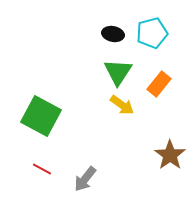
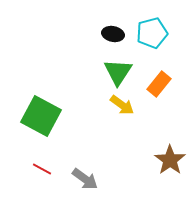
brown star: moved 5 px down
gray arrow: rotated 92 degrees counterclockwise
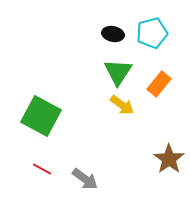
brown star: moved 1 px left, 1 px up
